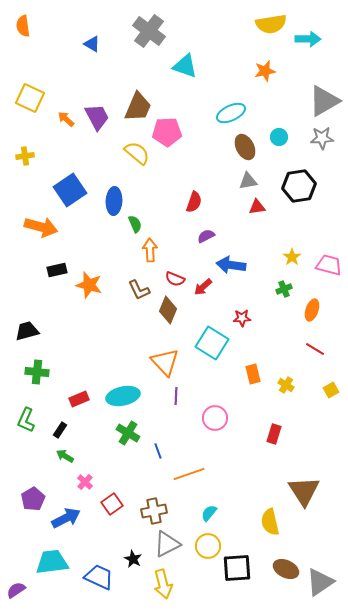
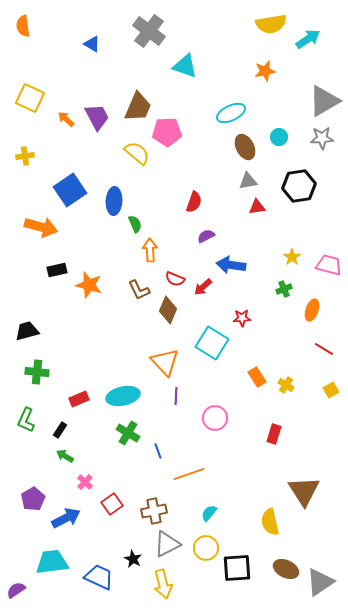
cyan arrow at (308, 39): rotated 35 degrees counterclockwise
red line at (315, 349): moved 9 px right
orange rectangle at (253, 374): moved 4 px right, 3 px down; rotated 18 degrees counterclockwise
yellow circle at (208, 546): moved 2 px left, 2 px down
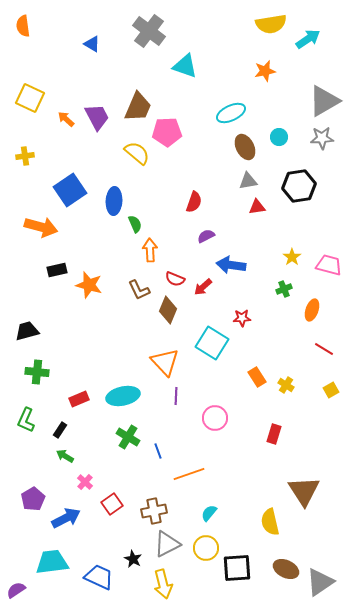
green cross at (128, 433): moved 4 px down
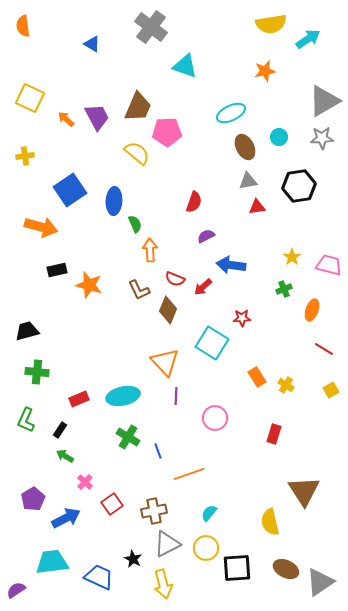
gray cross at (149, 31): moved 2 px right, 4 px up
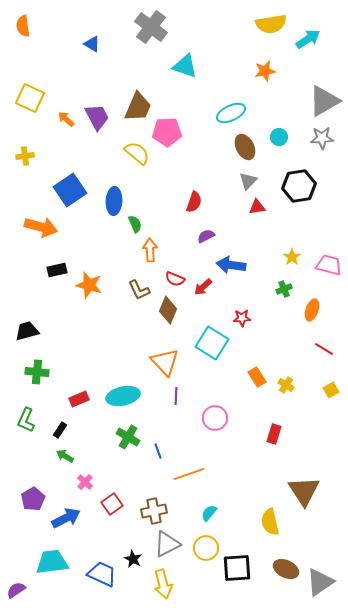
gray triangle at (248, 181): rotated 36 degrees counterclockwise
blue trapezoid at (99, 577): moved 3 px right, 3 px up
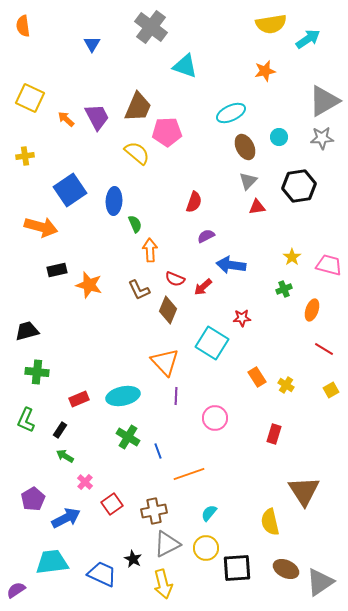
blue triangle at (92, 44): rotated 30 degrees clockwise
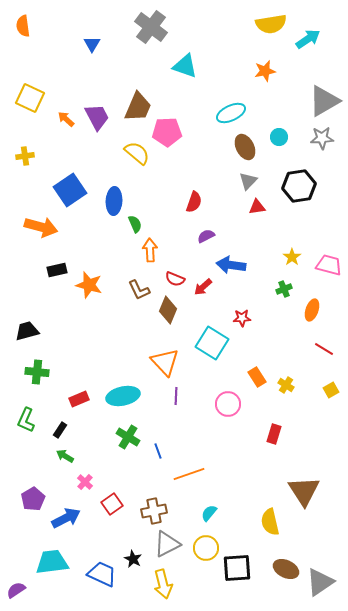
pink circle at (215, 418): moved 13 px right, 14 px up
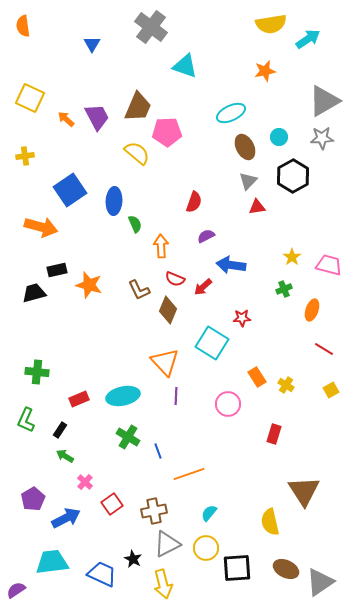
black hexagon at (299, 186): moved 6 px left, 10 px up; rotated 20 degrees counterclockwise
orange arrow at (150, 250): moved 11 px right, 4 px up
black trapezoid at (27, 331): moved 7 px right, 38 px up
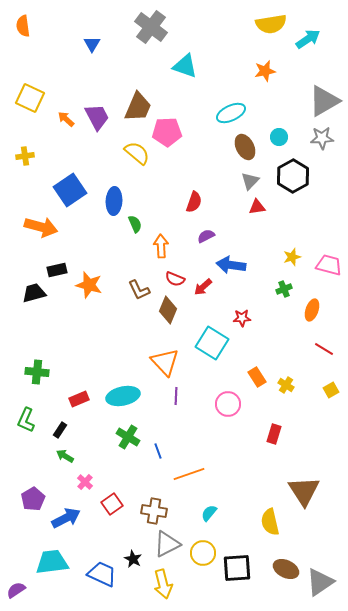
gray triangle at (248, 181): moved 2 px right
yellow star at (292, 257): rotated 18 degrees clockwise
brown cross at (154, 511): rotated 20 degrees clockwise
yellow circle at (206, 548): moved 3 px left, 5 px down
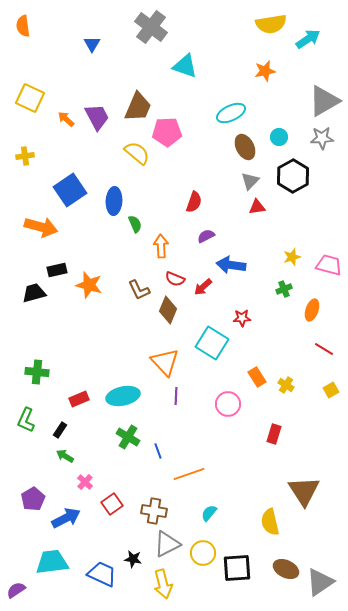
black star at (133, 559): rotated 18 degrees counterclockwise
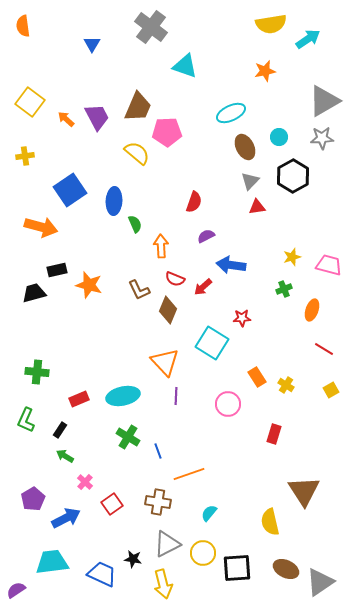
yellow square at (30, 98): moved 4 px down; rotated 12 degrees clockwise
brown cross at (154, 511): moved 4 px right, 9 px up
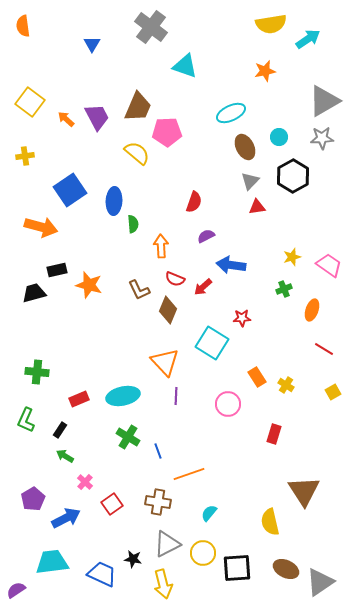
green semicircle at (135, 224): moved 2 px left; rotated 18 degrees clockwise
pink trapezoid at (329, 265): rotated 20 degrees clockwise
yellow square at (331, 390): moved 2 px right, 2 px down
